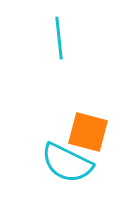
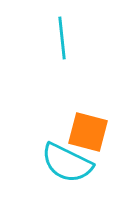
cyan line: moved 3 px right
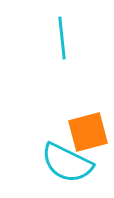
orange square: rotated 30 degrees counterclockwise
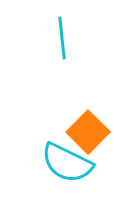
orange square: rotated 30 degrees counterclockwise
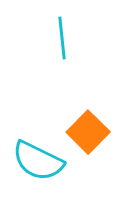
cyan semicircle: moved 29 px left, 2 px up
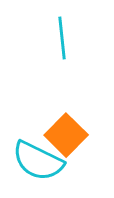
orange square: moved 22 px left, 3 px down
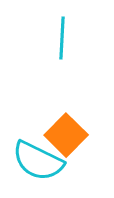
cyan line: rotated 9 degrees clockwise
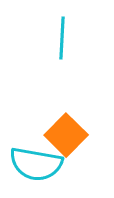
cyan semicircle: moved 2 px left, 3 px down; rotated 16 degrees counterclockwise
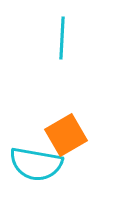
orange square: rotated 15 degrees clockwise
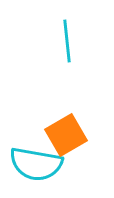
cyan line: moved 5 px right, 3 px down; rotated 9 degrees counterclockwise
